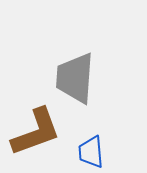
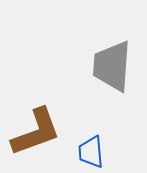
gray trapezoid: moved 37 px right, 12 px up
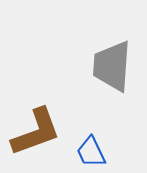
blue trapezoid: rotated 20 degrees counterclockwise
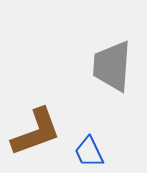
blue trapezoid: moved 2 px left
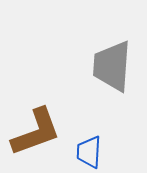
blue trapezoid: rotated 28 degrees clockwise
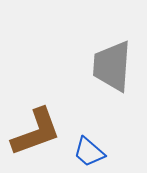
blue trapezoid: rotated 52 degrees counterclockwise
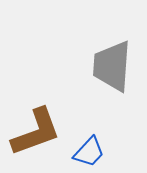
blue trapezoid: rotated 88 degrees counterclockwise
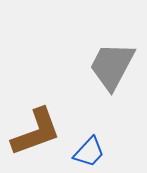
gray trapezoid: rotated 24 degrees clockwise
